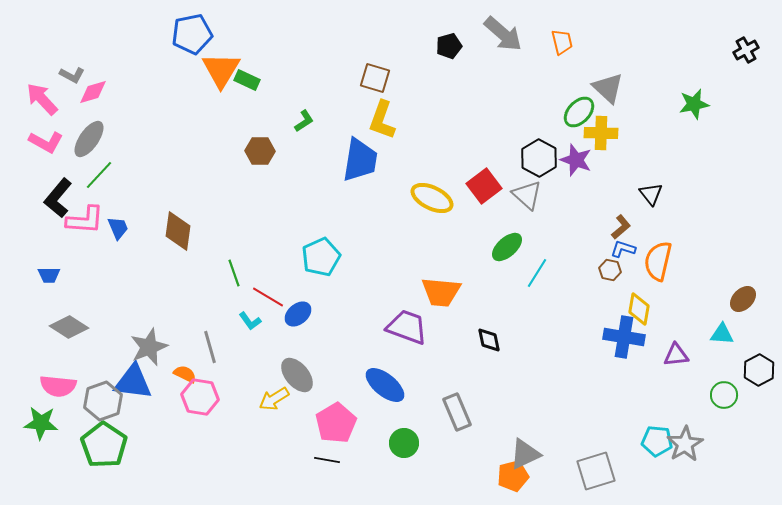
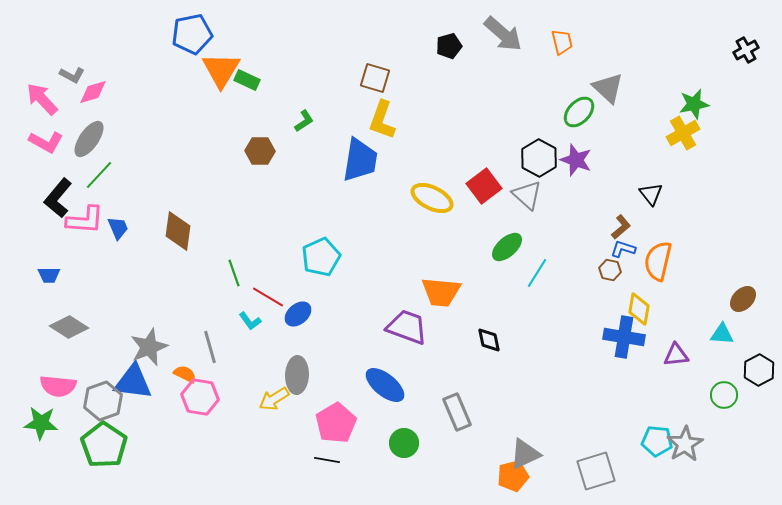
yellow cross at (601, 133): moved 82 px right; rotated 32 degrees counterclockwise
gray ellipse at (297, 375): rotated 42 degrees clockwise
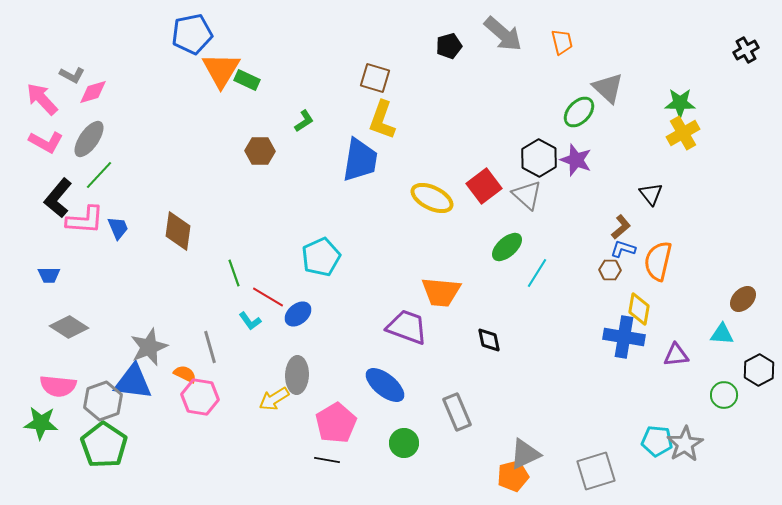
green star at (694, 104): moved 14 px left, 1 px up; rotated 12 degrees clockwise
brown hexagon at (610, 270): rotated 10 degrees counterclockwise
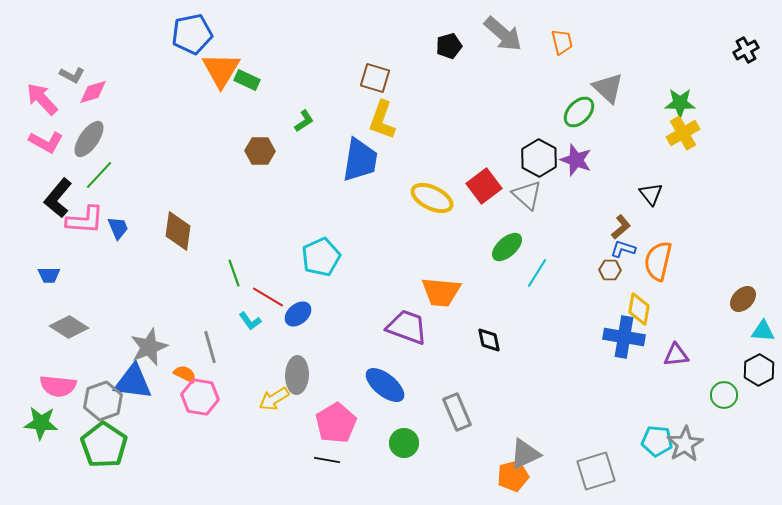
cyan triangle at (722, 334): moved 41 px right, 3 px up
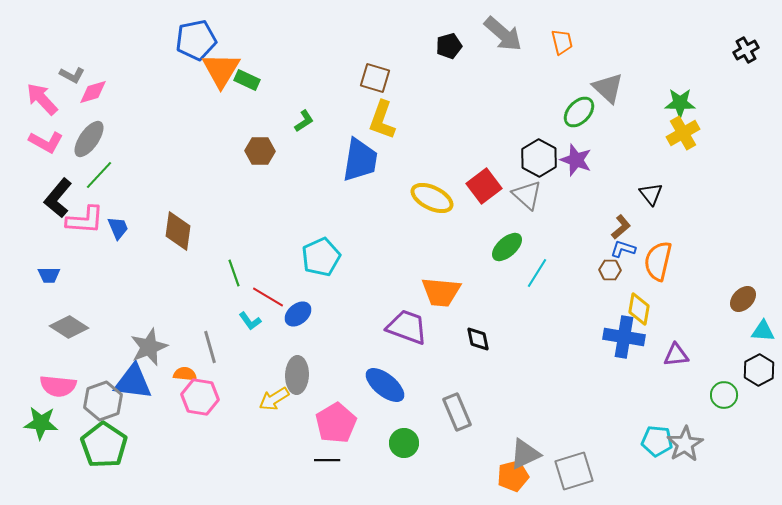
blue pentagon at (192, 34): moved 4 px right, 6 px down
black diamond at (489, 340): moved 11 px left, 1 px up
orange semicircle at (185, 374): rotated 20 degrees counterclockwise
black line at (327, 460): rotated 10 degrees counterclockwise
gray square at (596, 471): moved 22 px left
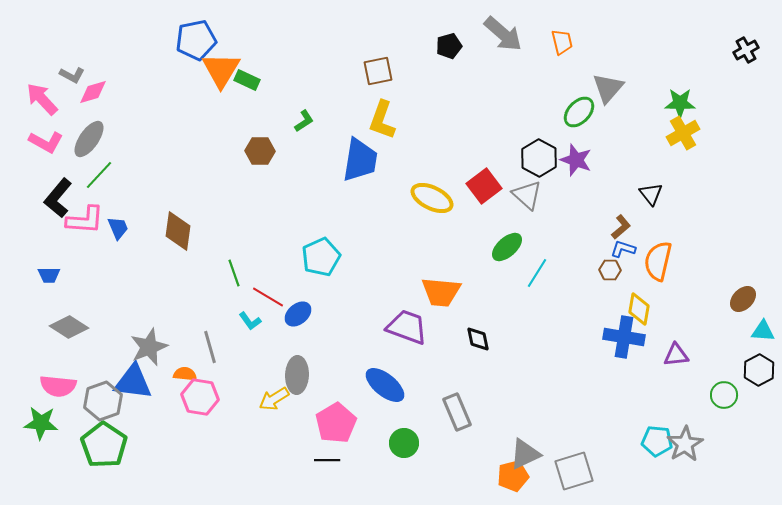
brown square at (375, 78): moved 3 px right, 7 px up; rotated 28 degrees counterclockwise
gray triangle at (608, 88): rotated 28 degrees clockwise
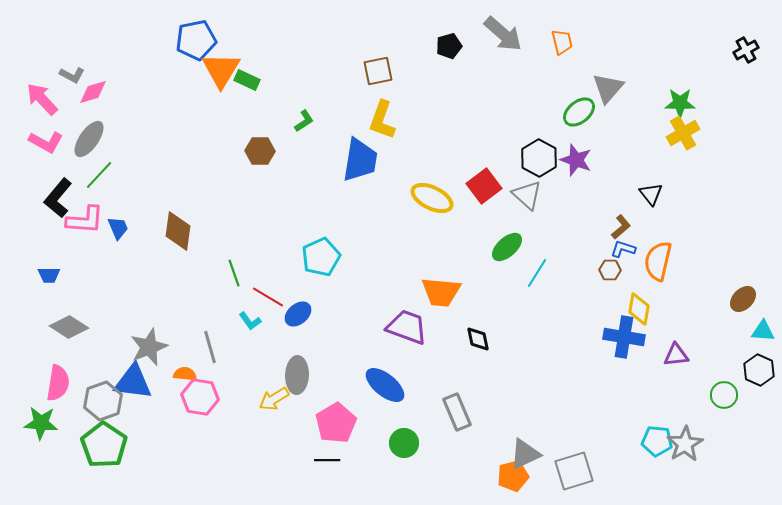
green ellipse at (579, 112): rotated 8 degrees clockwise
black hexagon at (759, 370): rotated 8 degrees counterclockwise
pink semicircle at (58, 386): moved 3 px up; rotated 87 degrees counterclockwise
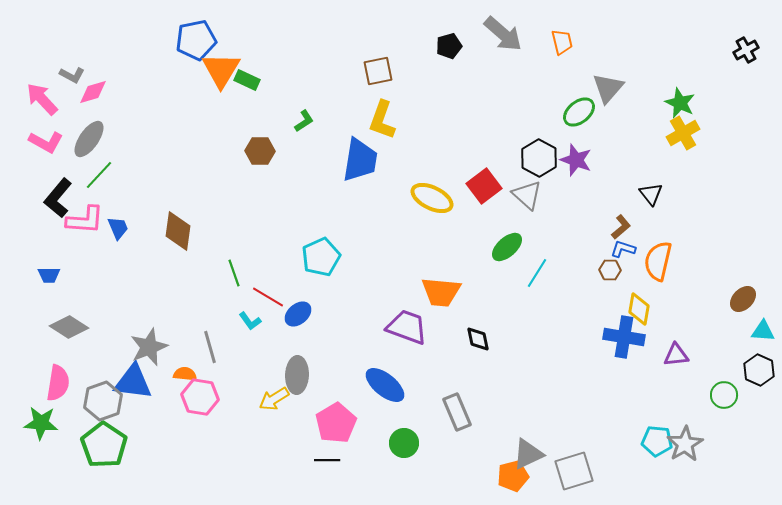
green star at (680, 103): rotated 24 degrees clockwise
gray triangle at (525, 454): moved 3 px right
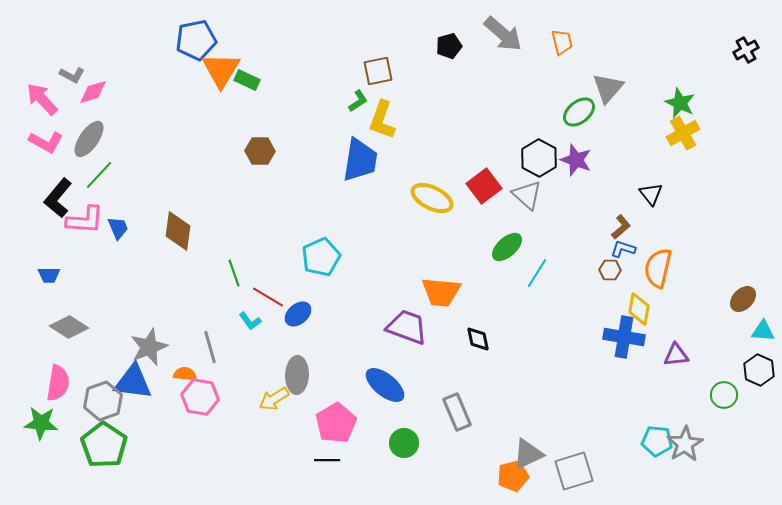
green L-shape at (304, 121): moved 54 px right, 20 px up
orange semicircle at (658, 261): moved 7 px down
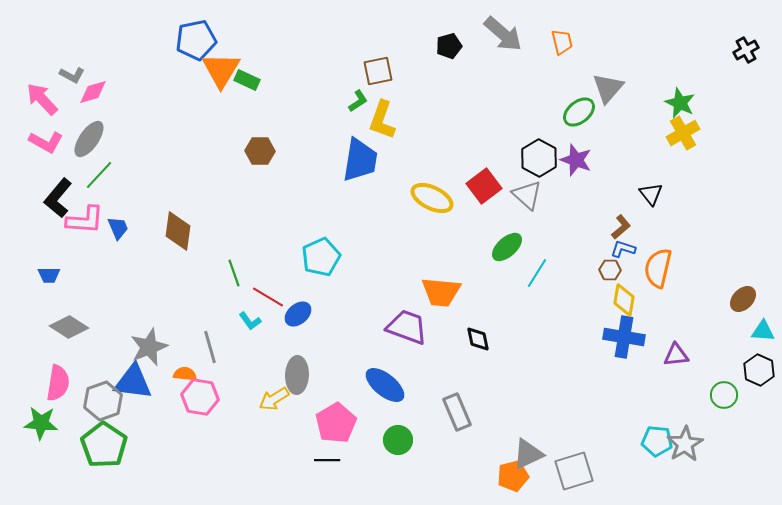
yellow diamond at (639, 309): moved 15 px left, 9 px up
green circle at (404, 443): moved 6 px left, 3 px up
